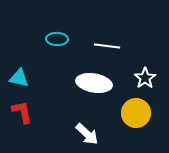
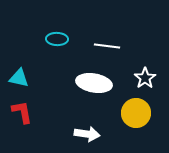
white arrow: rotated 35 degrees counterclockwise
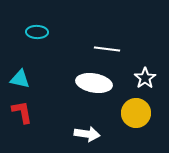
cyan ellipse: moved 20 px left, 7 px up
white line: moved 3 px down
cyan triangle: moved 1 px right, 1 px down
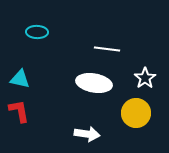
red L-shape: moved 3 px left, 1 px up
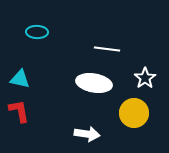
yellow circle: moved 2 px left
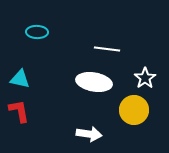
white ellipse: moved 1 px up
yellow circle: moved 3 px up
white arrow: moved 2 px right
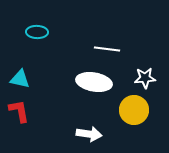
white star: rotated 30 degrees clockwise
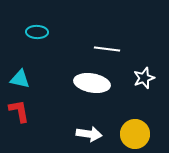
white star: moved 1 px left; rotated 15 degrees counterclockwise
white ellipse: moved 2 px left, 1 px down
yellow circle: moved 1 px right, 24 px down
